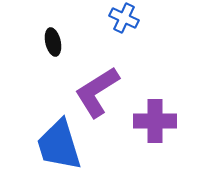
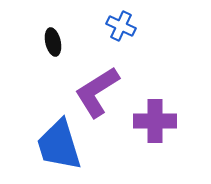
blue cross: moved 3 px left, 8 px down
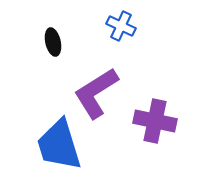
purple L-shape: moved 1 px left, 1 px down
purple cross: rotated 12 degrees clockwise
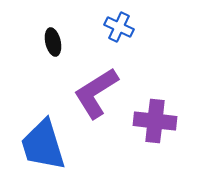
blue cross: moved 2 px left, 1 px down
purple cross: rotated 6 degrees counterclockwise
blue trapezoid: moved 16 px left
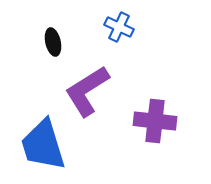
purple L-shape: moved 9 px left, 2 px up
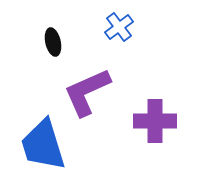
blue cross: rotated 28 degrees clockwise
purple L-shape: moved 1 px down; rotated 8 degrees clockwise
purple cross: rotated 6 degrees counterclockwise
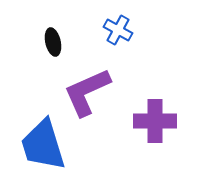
blue cross: moved 1 px left, 3 px down; rotated 24 degrees counterclockwise
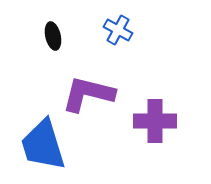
black ellipse: moved 6 px up
purple L-shape: moved 1 px right, 2 px down; rotated 38 degrees clockwise
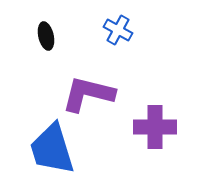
black ellipse: moved 7 px left
purple cross: moved 6 px down
blue trapezoid: moved 9 px right, 4 px down
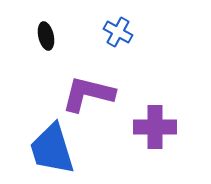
blue cross: moved 2 px down
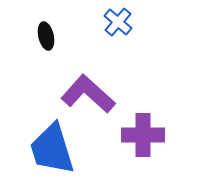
blue cross: moved 10 px up; rotated 12 degrees clockwise
purple L-shape: rotated 28 degrees clockwise
purple cross: moved 12 px left, 8 px down
